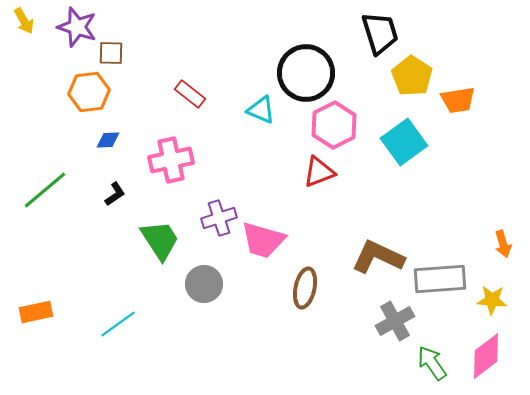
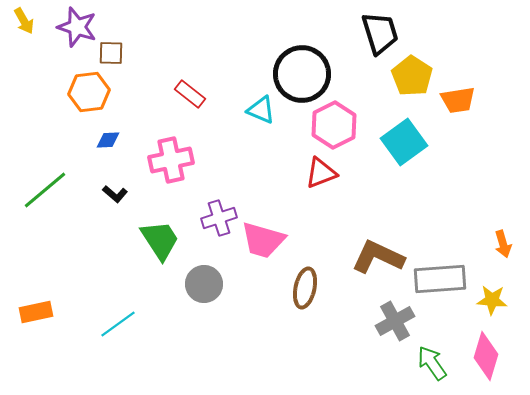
black circle: moved 4 px left, 1 px down
red triangle: moved 2 px right, 1 px down
black L-shape: rotated 75 degrees clockwise
pink diamond: rotated 36 degrees counterclockwise
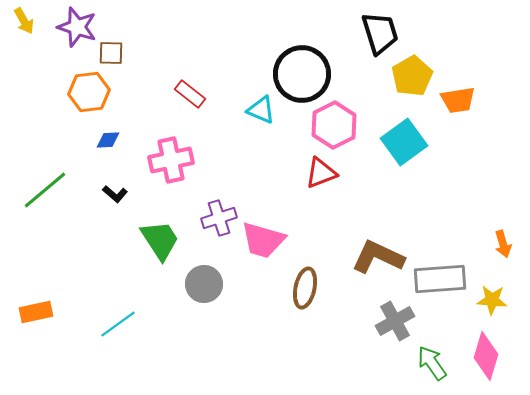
yellow pentagon: rotated 9 degrees clockwise
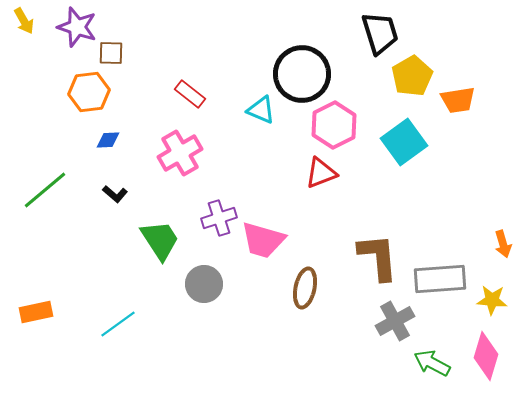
pink cross: moved 9 px right, 7 px up; rotated 18 degrees counterclockwise
brown L-shape: rotated 60 degrees clockwise
green arrow: rotated 27 degrees counterclockwise
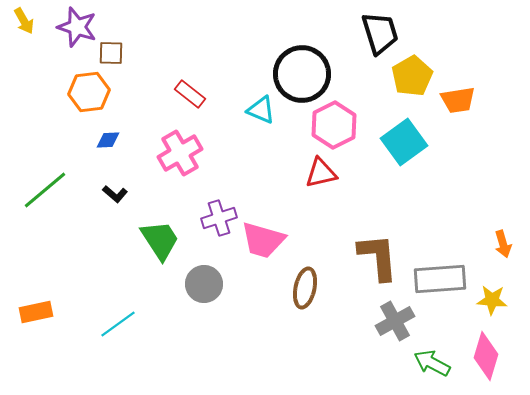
red triangle: rotated 8 degrees clockwise
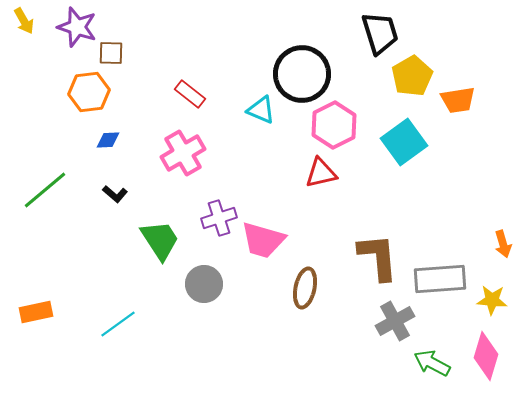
pink cross: moved 3 px right
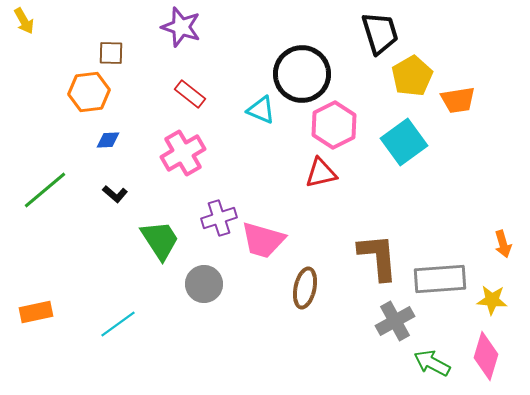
purple star: moved 104 px right
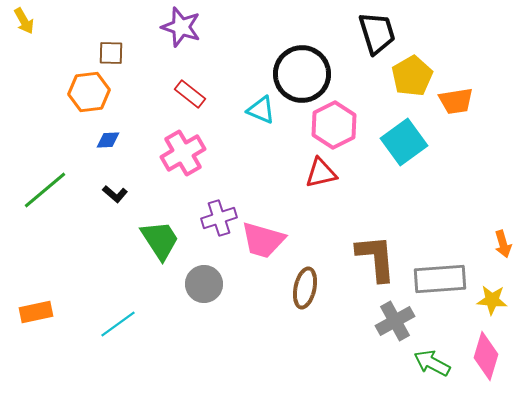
black trapezoid: moved 3 px left
orange trapezoid: moved 2 px left, 1 px down
brown L-shape: moved 2 px left, 1 px down
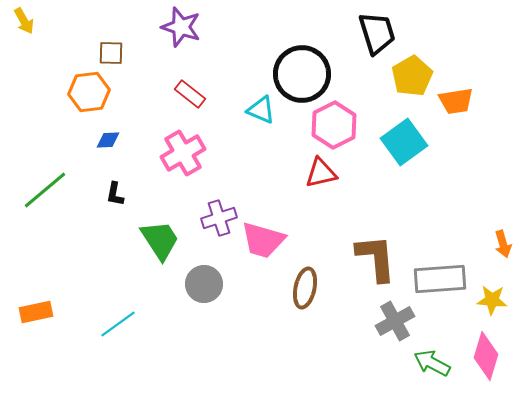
black L-shape: rotated 60 degrees clockwise
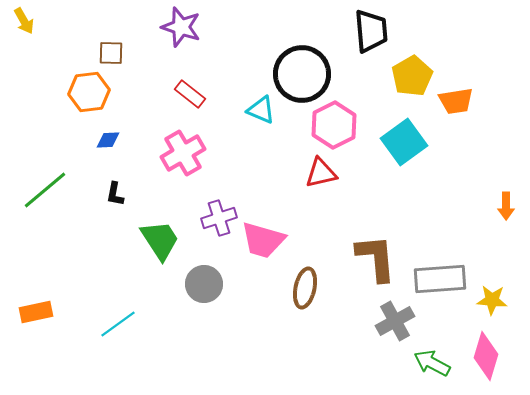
black trapezoid: moved 6 px left, 2 px up; rotated 12 degrees clockwise
orange arrow: moved 3 px right, 38 px up; rotated 16 degrees clockwise
